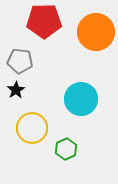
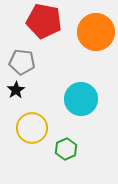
red pentagon: rotated 12 degrees clockwise
gray pentagon: moved 2 px right, 1 px down
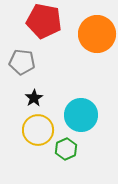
orange circle: moved 1 px right, 2 px down
black star: moved 18 px right, 8 px down
cyan circle: moved 16 px down
yellow circle: moved 6 px right, 2 px down
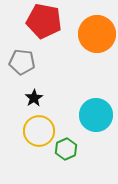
cyan circle: moved 15 px right
yellow circle: moved 1 px right, 1 px down
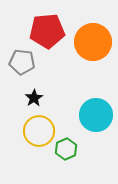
red pentagon: moved 3 px right, 10 px down; rotated 16 degrees counterclockwise
orange circle: moved 4 px left, 8 px down
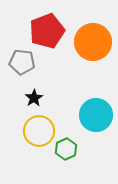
red pentagon: rotated 16 degrees counterclockwise
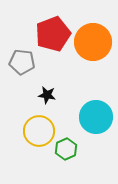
red pentagon: moved 6 px right, 3 px down
black star: moved 13 px right, 3 px up; rotated 30 degrees counterclockwise
cyan circle: moved 2 px down
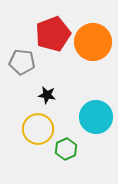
yellow circle: moved 1 px left, 2 px up
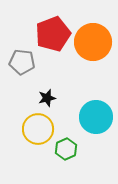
black star: moved 3 px down; rotated 24 degrees counterclockwise
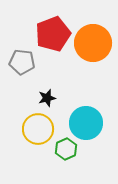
orange circle: moved 1 px down
cyan circle: moved 10 px left, 6 px down
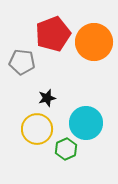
orange circle: moved 1 px right, 1 px up
yellow circle: moved 1 px left
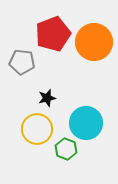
green hexagon: rotated 15 degrees counterclockwise
